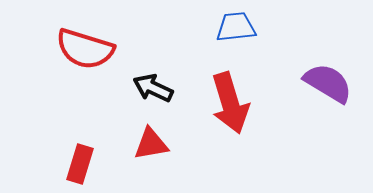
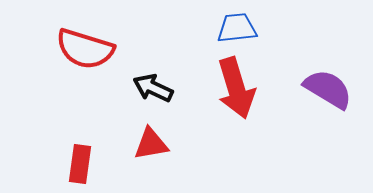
blue trapezoid: moved 1 px right, 1 px down
purple semicircle: moved 6 px down
red arrow: moved 6 px right, 15 px up
red rectangle: rotated 9 degrees counterclockwise
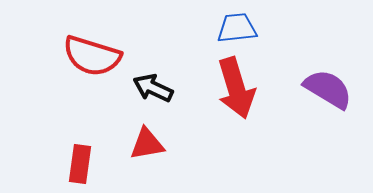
red semicircle: moved 7 px right, 7 px down
red triangle: moved 4 px left
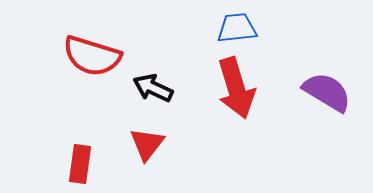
purple semicircle: moved 1 px left, 3 px down
red triangle: rotated 42 degrees counterclockwise
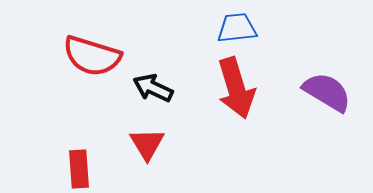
red triangle: rotated 9 degrees counterclockwise
red rectangle: moved 1 px left, 5 px down; rotated 12 degrees counterclockwise
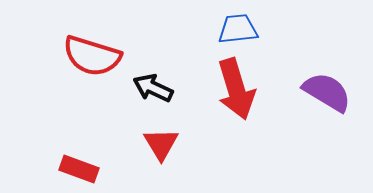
blue trapezoid: moved 1 px right, 1 px down
red arrow: moved 1 px down
red triangle: moved 14 px right
red rectangle: rotated 66 degrees counterclockwise
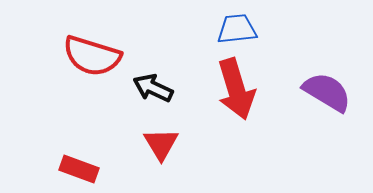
blue trapezoid: moved 1 px left
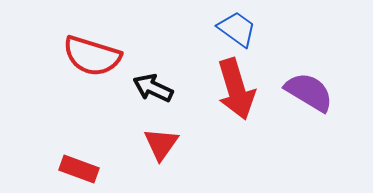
blue trapezoid: rotated 42 degrees clockwise
purple semicircle: moved 18 px left
red triangle: rotated 6 degrees clockwise
